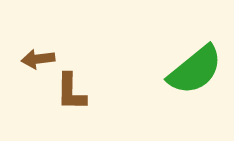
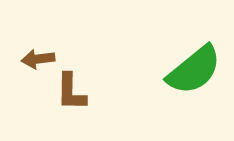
green semicircle: moved 1 px left
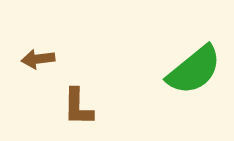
brown L-shape: moved 7 px right, 15 px down
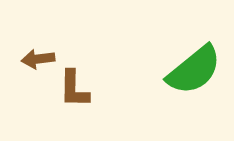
brown L-shape: moved 4 px left, 18 px up
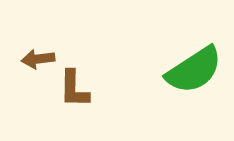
green semicircle: rotated 6 degrees clockwise
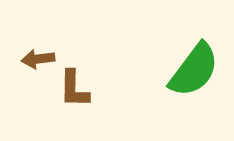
green semicircle: rotated 20 degrees counterclockwise
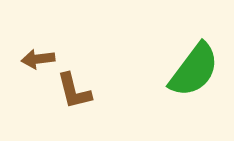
brown L-shape: moved 2 px down; rotated 15 degrees counterclockwise
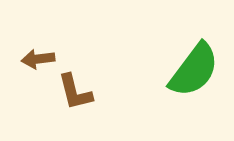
brown L-shape: moved 1 px right, 1 px down
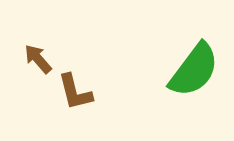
brown arrow: rotated 56 degrees clockwise
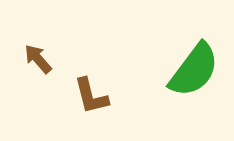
brown L-shape: moved 16 px right, 4 px down
